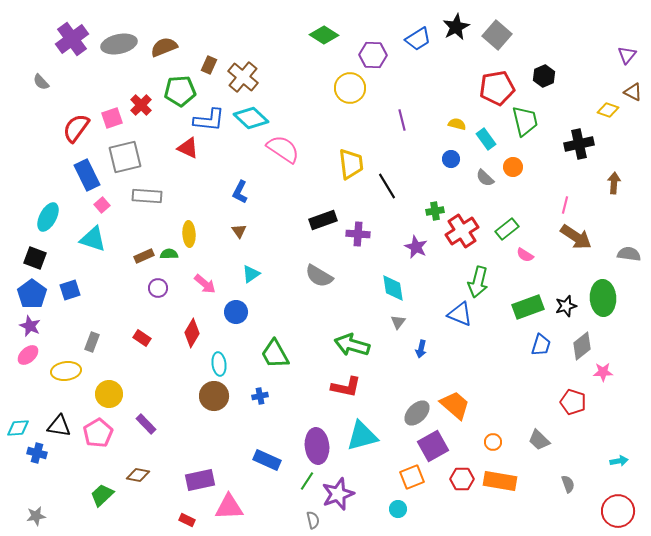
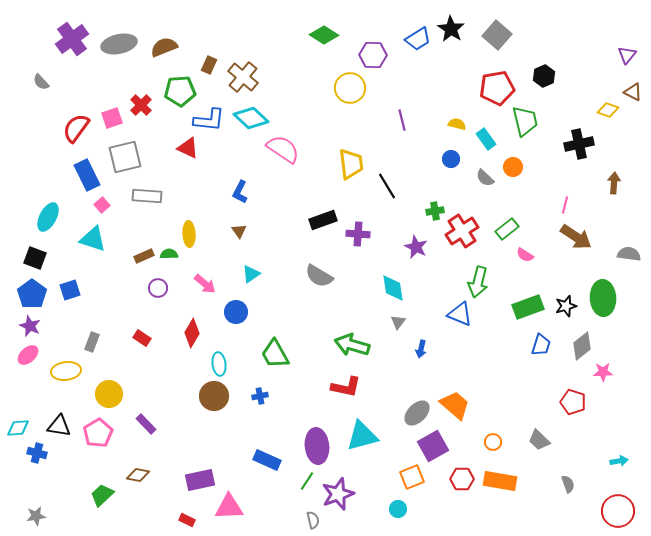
black star at (456, 27): moved 5 px left, 2 px down; rotated 12 degrees counterclockwise
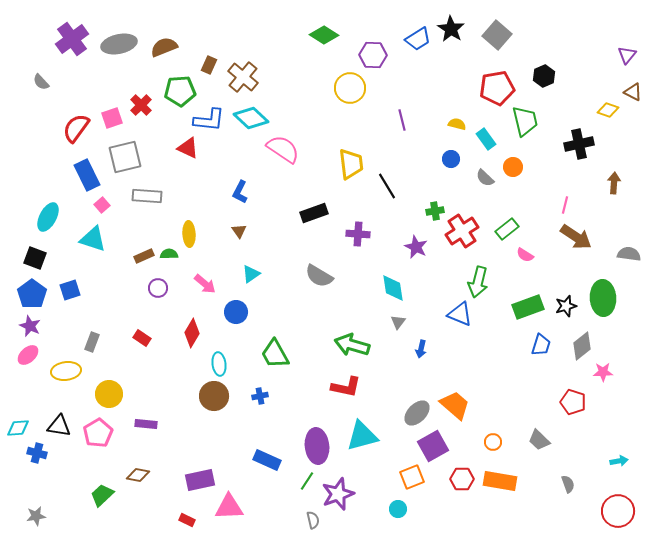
black rectangle at (323, 220): moved 9 px left, 7 px up
purple rectangle at (146, 424): rotated 40 degrees counterclockwise
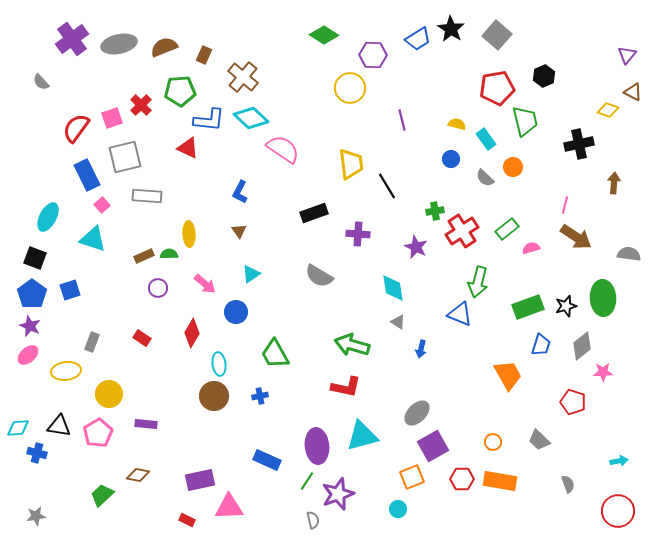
brown rectangle at (209, 65): moved 5 px left, 10 px up
pink semicircle at (525, 255): moved 6 px right, 7 px up; rotated 132 degrees clockwise
gray triangle at (398, 322): rotated 35 degrees counterclockwise
orange trapezoid at (455, 405): moved 53 px right, 30 px up; rotated 20 degrees clockwise
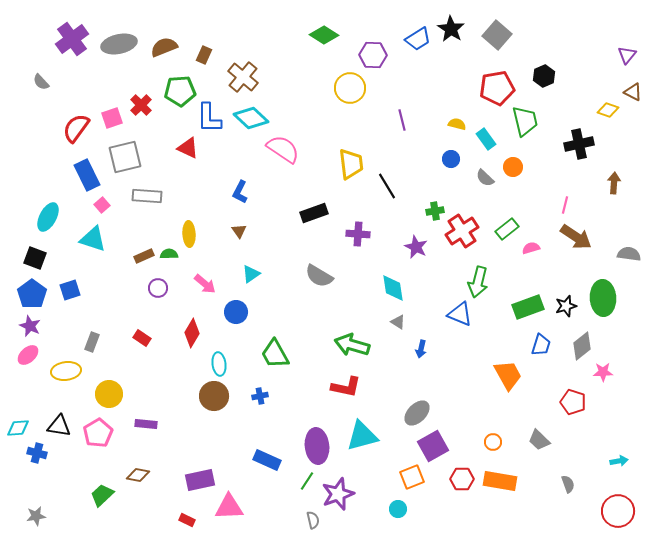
blue L-shape at (209, 120): moved 2 px up; rotated 84 degrees clockwise
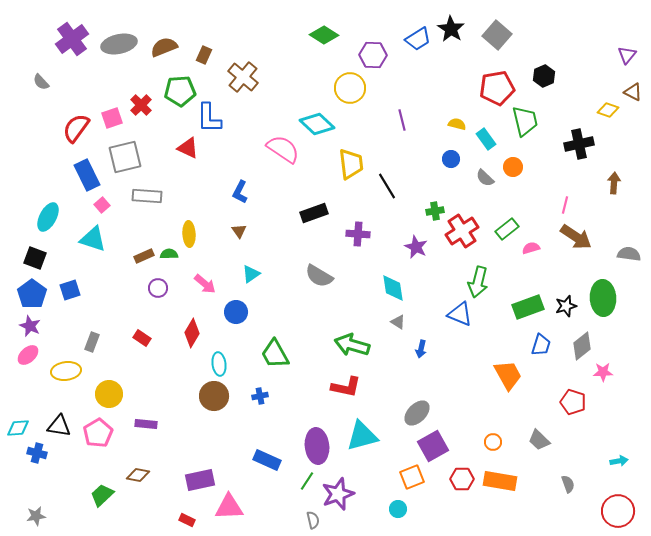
cyan diamond at (251, 118): moved 66 px right, 6 px down
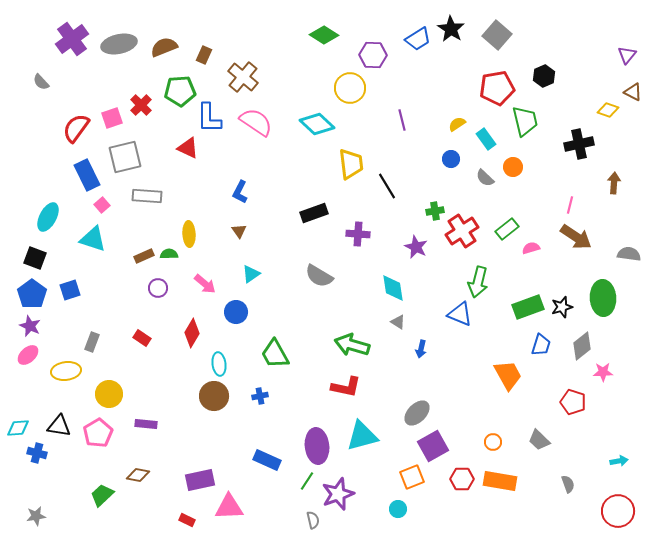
yellow semicircle at (457, 124): rotated 48 degrees counterclockwise
pink semicircle at (283, 149): moved 27 px left, 27 px up
pink line at (565, 205): moved 5 px right
black star at (566, 306): moved 4 px left, 1 px down
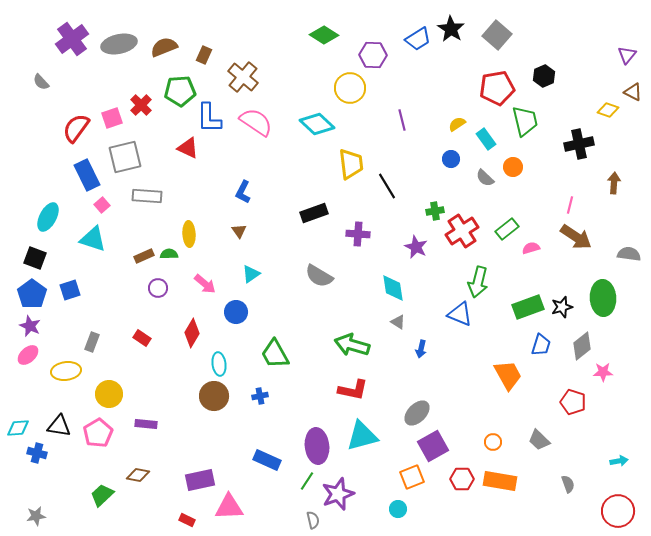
blue L-shape at (240, 192): moved 3 px right
red L-shape at (346, 387): moved 7 px right, 3 px down
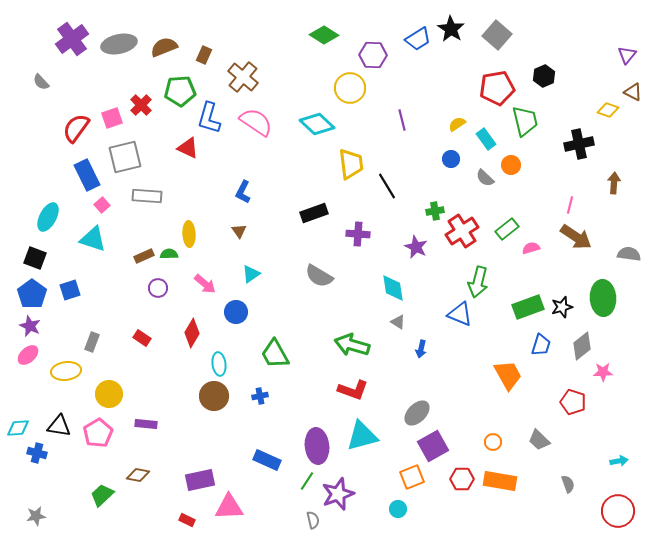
blue L-shape at (209, 118): rotated 16 degrees clockwise
orange circle at (513, 167): moved 2 px left, 2 px up
red L-shape at (353, 390): rotated 8 degrees clockwise
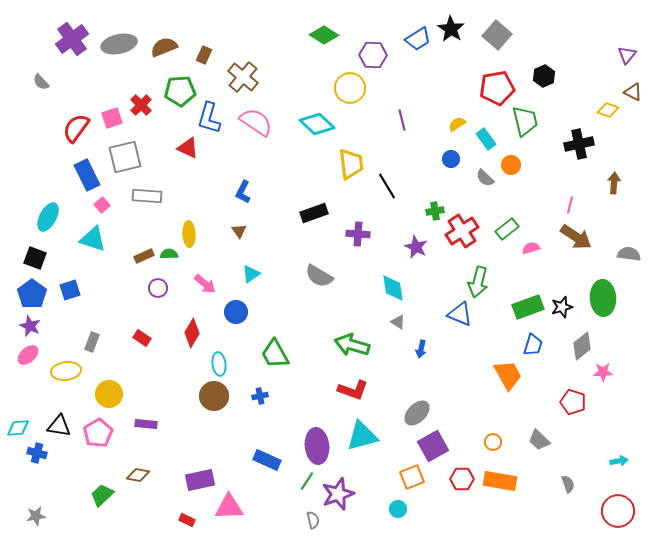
blue trapezoid at (541, 345): moved 8 px left
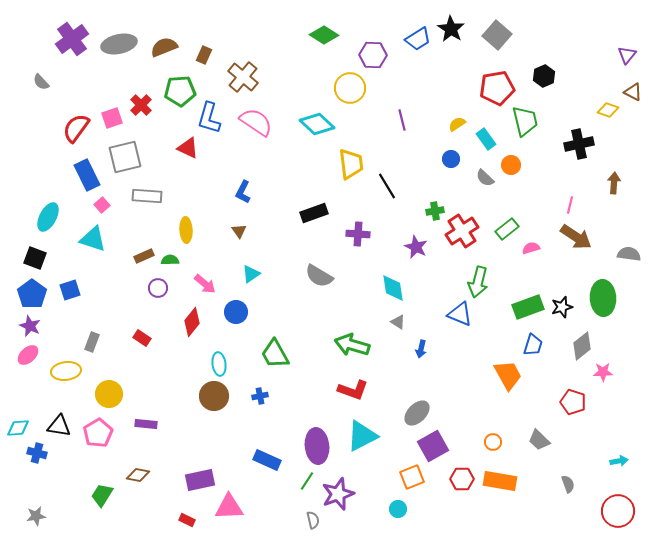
yellow ellipse at (189, 234): moved 3 px left, 4 px up
green semicircle at (169, 254): moved 1 px right, 6 px down
red diamond at (192, 333): moved 11 px up; rotated 8 degrees clockwise
cyan triangle at (362, 436): rotated 12 degrees counterclockwise
green trapezoid at (102, 495): rotated 15 degrees counterclockwise
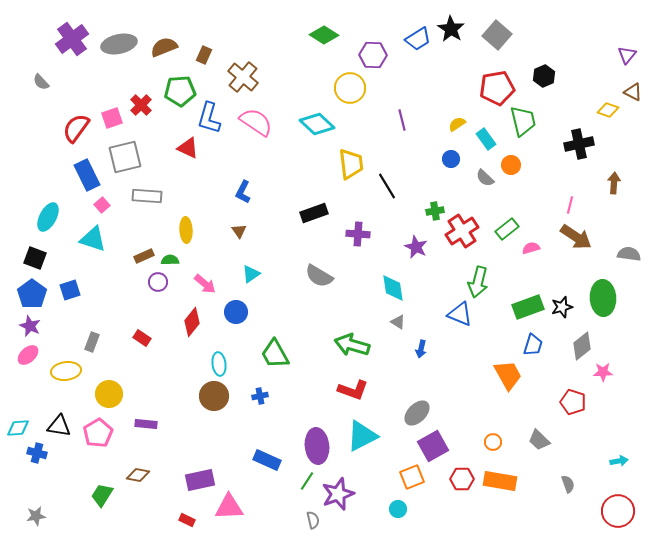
green trapezoid at (525, 121): moved 2 px left
purple circle at (158, 288): moved 6 px up
